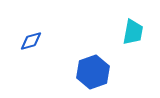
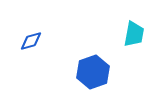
cyan trapezoid: moved 1 px right, 2 px down
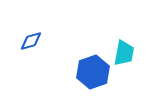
cyan trapezoid: moved 10 px left, 19 px down
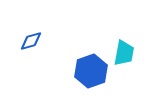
blue hexagon: moved 2 px left, 1 px up
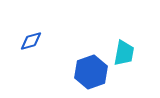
blue hexagon: moved 1 px down
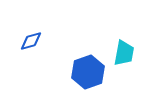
blue hexagon: moved 3 px left
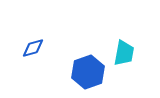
blue diamond: moved 2 px right, 7 px down
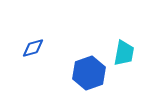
blue hexagon: moved 1 px right, 1 px down
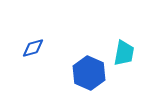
blue hexagon: rotated 16 degrees counterclockwise
